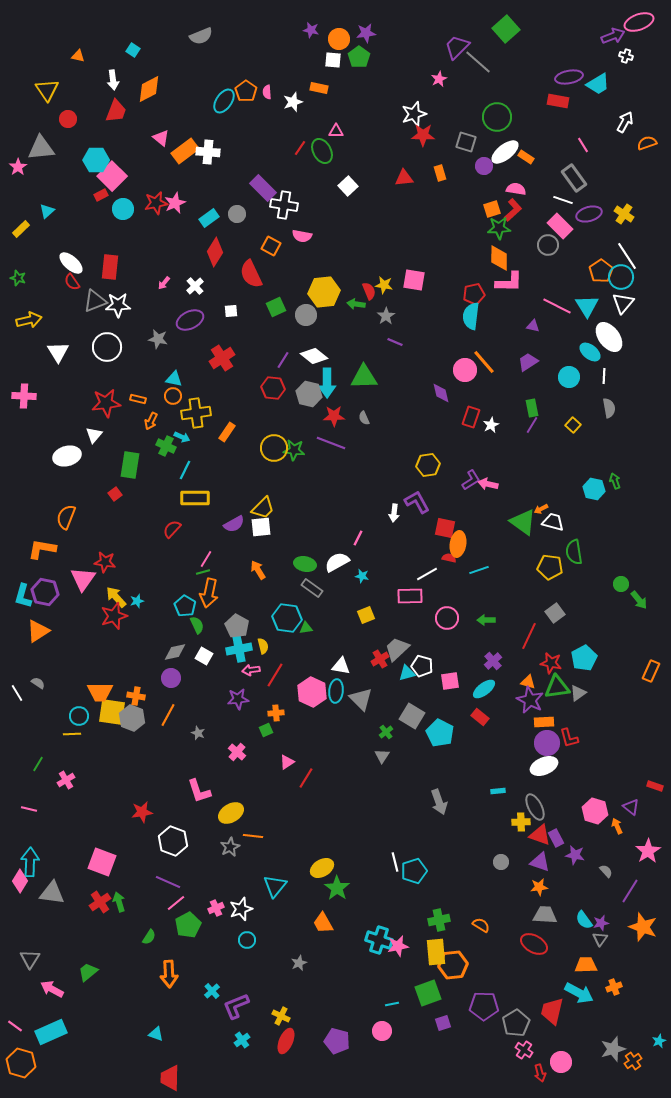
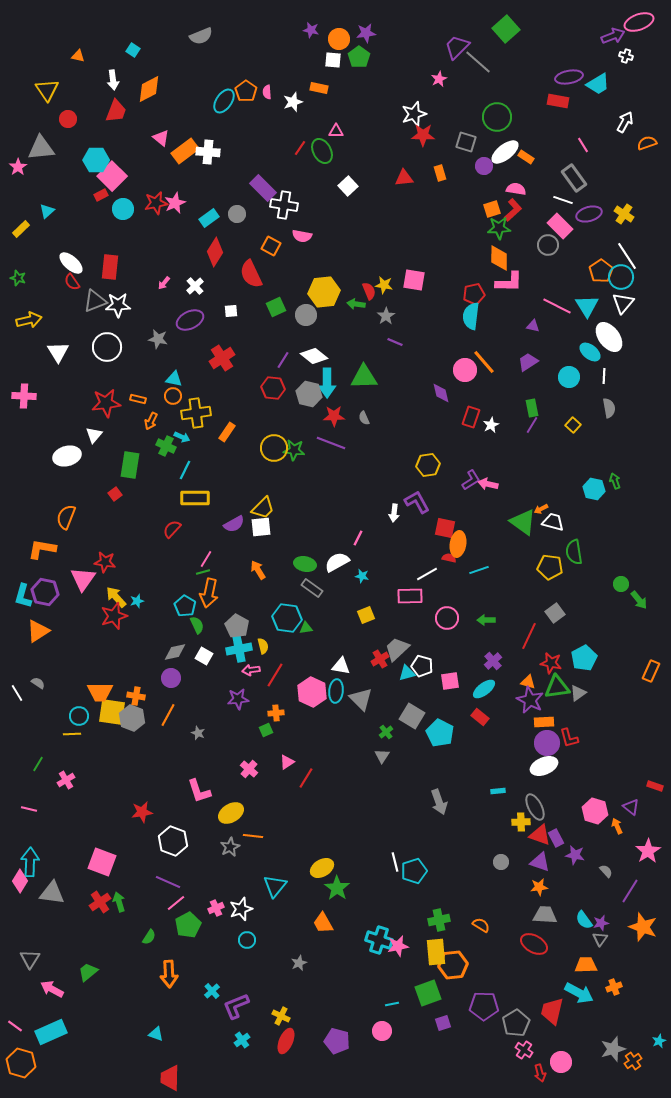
pink cross at (237, 752): moved 12 px right, 17 px down
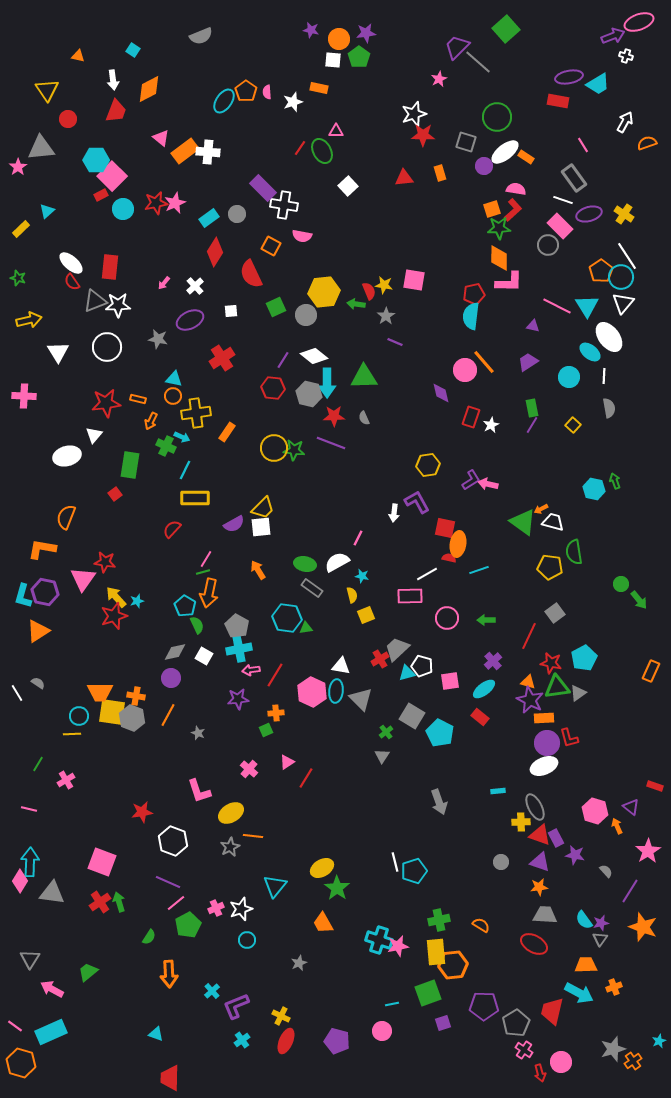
yellow semicircle at (263, 646): moved 89 px right, 51 px up
orange rectangle at (544, 722): moved 4 px up
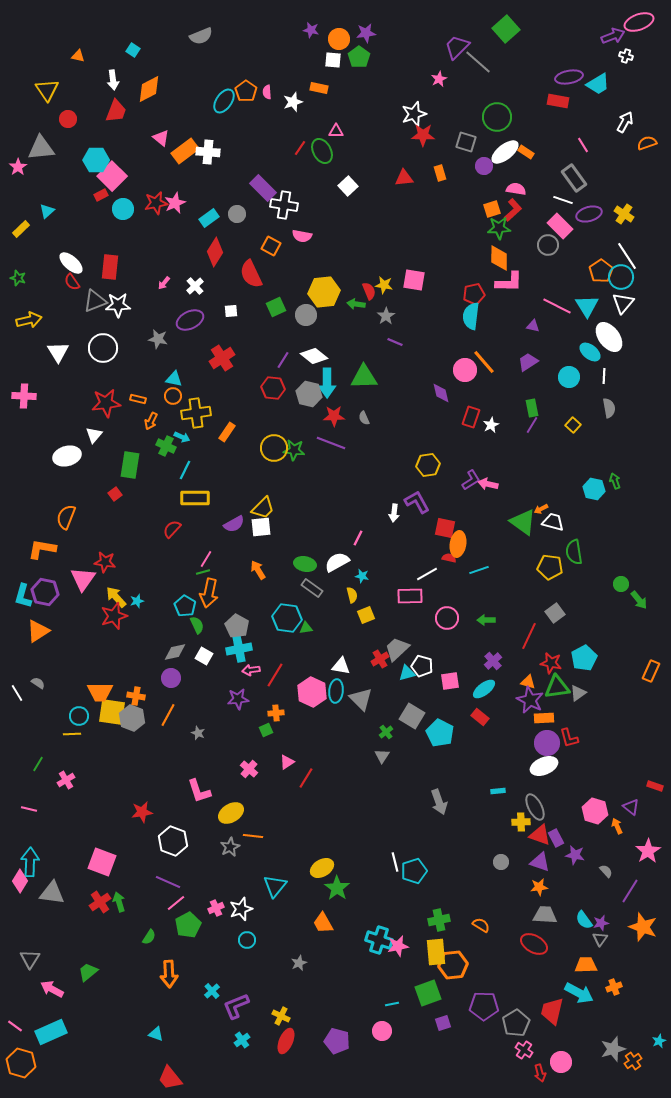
orange rectangle at (526, 157): moved 5 px up
white circle at (107, 347): moved 4 px left, 1 px down
red trapezoid at (170, 1078): rotated 40 degrees counterclockwise
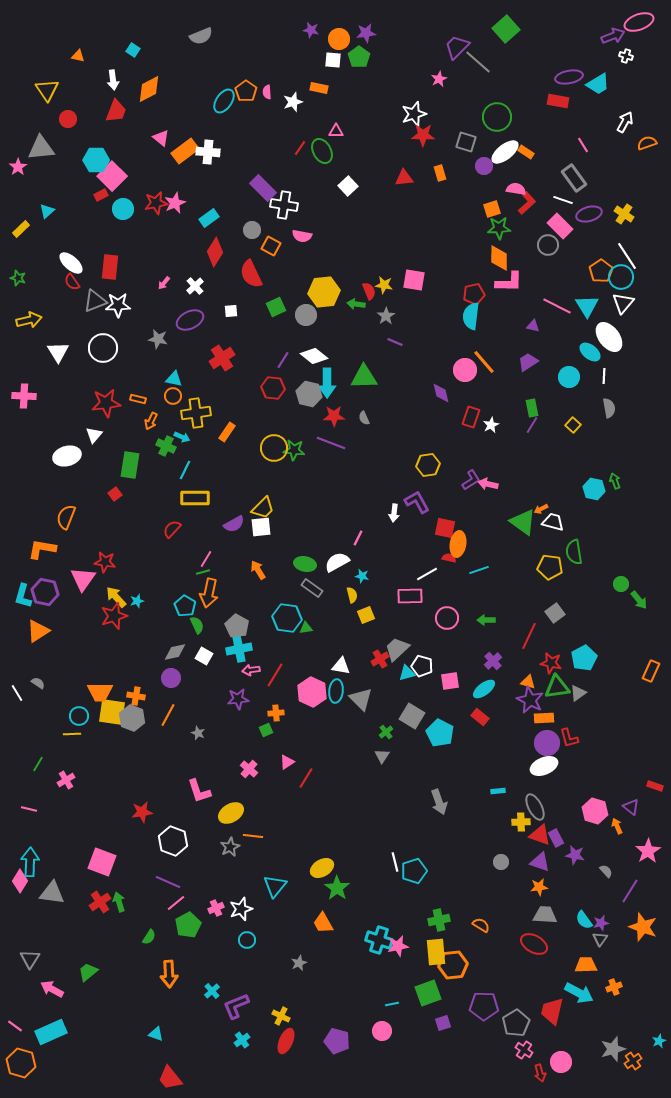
red L-shape at (513, 210): moved 14 px right, 7 px up
gray circle at (237, 214): moved 15 px right, 16 px down
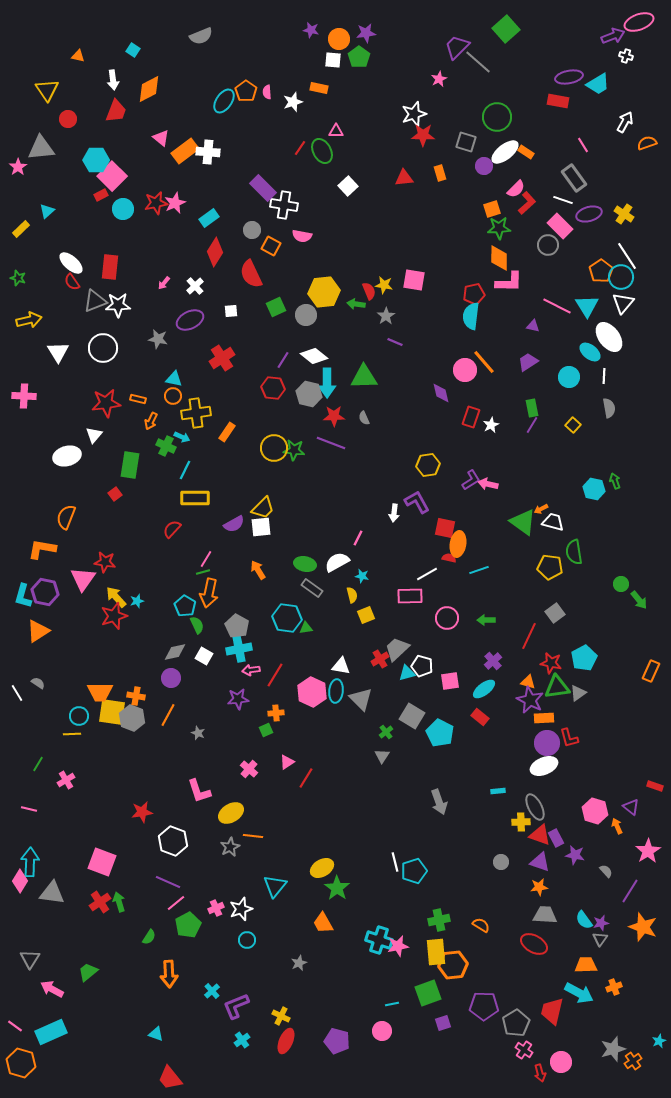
pink semicircle at (516, 189): rotated 126 degrees clockwise
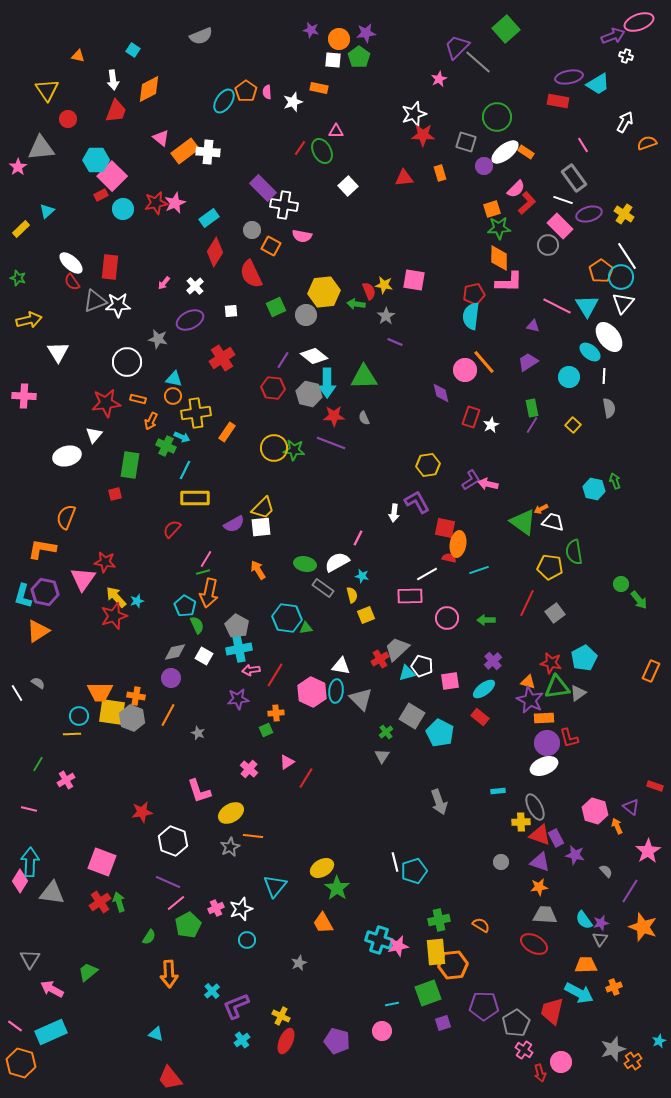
white circle at (103, 348): moved 24 px right, 14 px down
red square at (115, 494): rotated 24 degrees clockwise
gray rectangle at (312, 588): moved 11 px right
red line at (529, 636): moved 2 px left, 33 px up
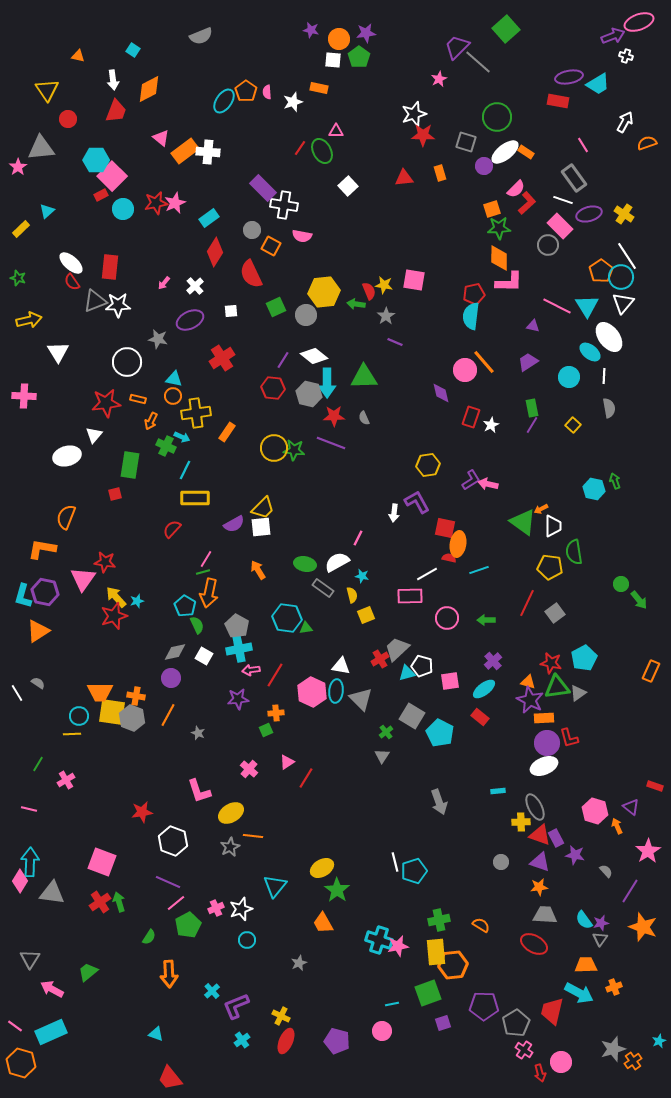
white trapezoid at (553, 522): moved 4 px down; rotated 75 degrees clockwise
green star at (337, 888): moved 2 px down
